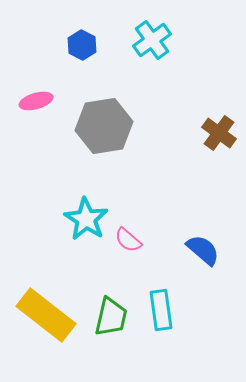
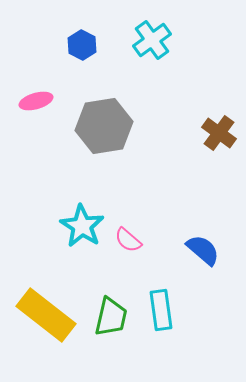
cyan star: moved 4 px left, 7 px down
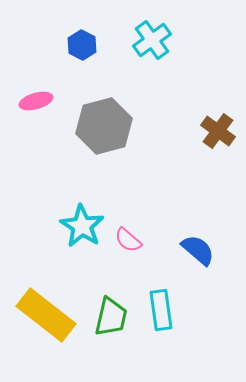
gray hexagon: rotated 6 degrees counterclockwise
brown cross: moved 1 px left, 2 px up
blue semicircle: moved 5 px left
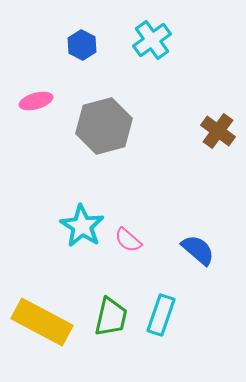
cyan rectangle: moved 5 px down; rotated 27 degrees clockwise
yellow rectangle: moved 4 px left, 7 px down; rotated 10 degrees counterclockwise
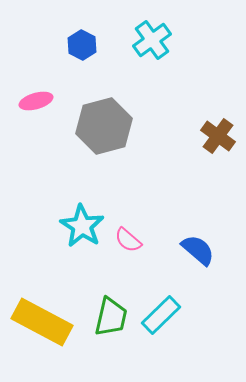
brown cross: moved 5 px down
cyan rectangle: rotated 27 degrees clockwise
